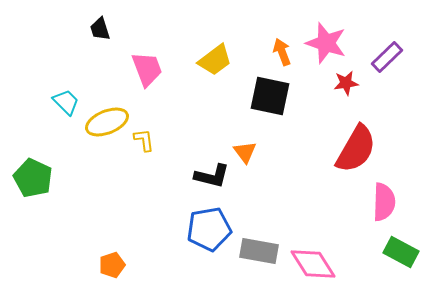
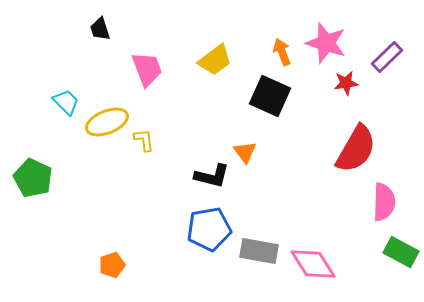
black square: rotated 12 degrees clockwise
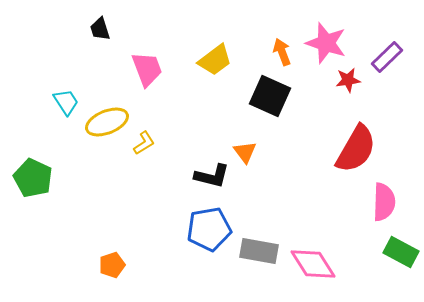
red star: moved 2 px right, 3 px up
cyan trapezoid: rotated 12 degrees clockwise
yellow L-shape: moved 3 px down; rotated 65 degrees clockwise
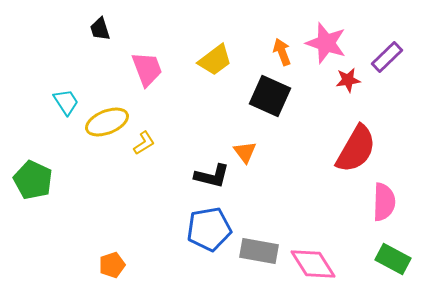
green pentagon: moved 2 px down
green rectangle: moved 8 px left, 7 px down
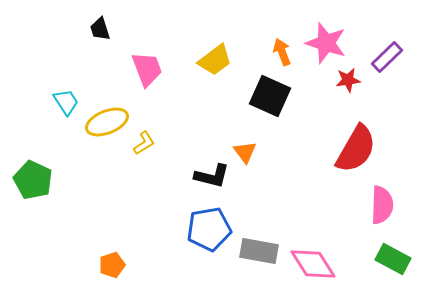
pink semicircle: moved 2 px left, 3 px down
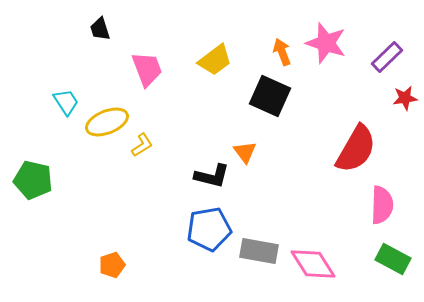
red star: moved 57 px right, 18 px down
yellow L-shape: moved 2 px left, 2 px down
green pentagon: rotated 12 degrees counterclockwise
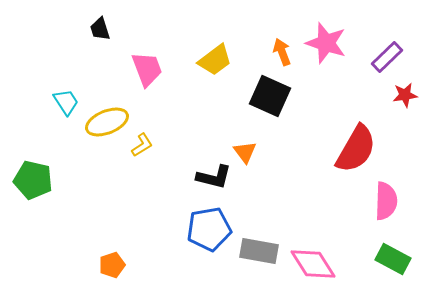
red star: moved 3 px up
black L-shape: moved 2 px right, 1 px down
pink semicircle: moved 4 px right, 4 px up
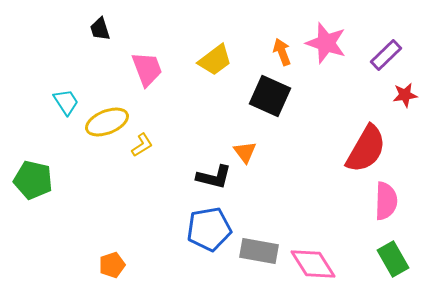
purple rectangle: moved 1 px left, 2 px up
red semicircle: moved 10 px right
green rectangle: rotated 32 degrees clockwise
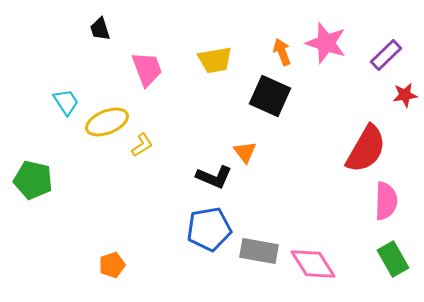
yellow trapezoid: rotated 27 degrees clockwise
black L-shape: rotated 9 degrees clockwise
